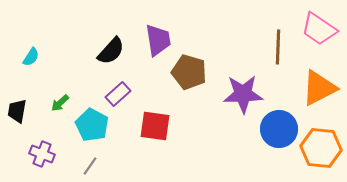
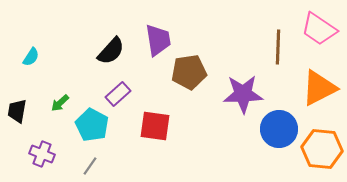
brown pentagon: rotated 24 degrees counterclockwise
orange hexagon: moved 1 px right, 1 px down
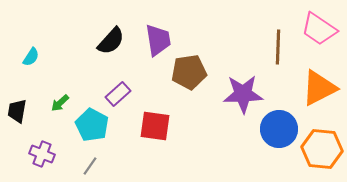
black semicircle: moved 10 px up
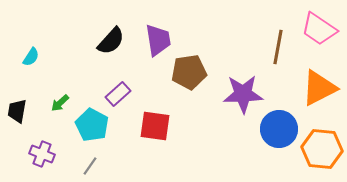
brown line: rotated 8 degrees clockwise
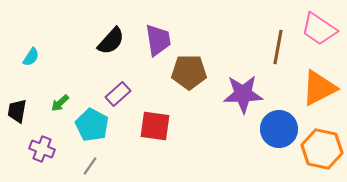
brown pentagon: rotated 8 degrees clockwise
orange hexagon: rotated 6 degrees clockwise
purple cross: moved 5 px up
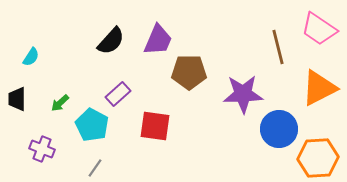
purple trapezoid: rotated 32 degrees clockwise
brown line: rotated 24 degrees counterclockwise
black trapezoid: moved 12 px up; rotated 10 degrees counterclockwise
orange hexagon: moved 4 px left, 9 px down; rotated 15 degrees counterclockwise
gray line: moved 5 px right, 2 px down
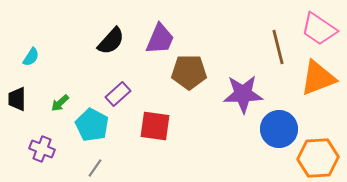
purple trapezoid: moved 2 px right, 1 px up
orange triangle: moved 1 px left, 10 px up; rotated 6 degrees clockwise
